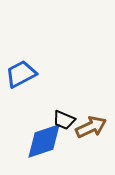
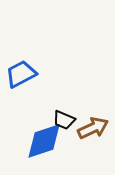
brown arrow: moved 2 px right, 1 px down
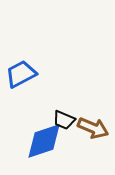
brown arrow: rotated 48 degrees clockwise
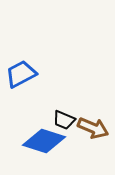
blue diamond: rotated 36 degrees clockwise
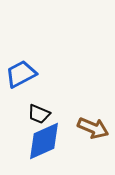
black trapezoid: moved 25 px left, 6 px up
blue diamond: rotated 42 degrees counterclockwise
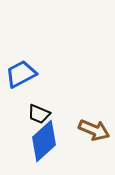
brown arrow: moved 1 px right, 2 px down
blue diamond: rotated 18 degrees counterclockwise
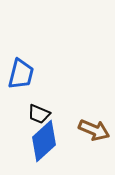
blue trapezoid: rotated 132 degrees clockwise
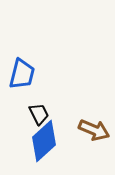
blue trapezoid: moved 1 px right
black trapezoid: rotated 140 degrees counterclockwise
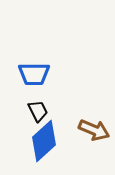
blue trapezoid: moved 12 px right; rotated 76 degrees clockwise
black trapezoid: moved 1 px left, 3 px up
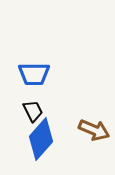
black trapezoid: moved 5 px left
blue diamond: moved 3 px left, 2 px up; rotated 6 degrees counterclockwise
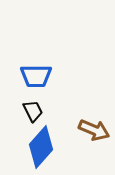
blue trapezoid: moved 2 px right, 2 px down
blue diamond: moved 8 px down
